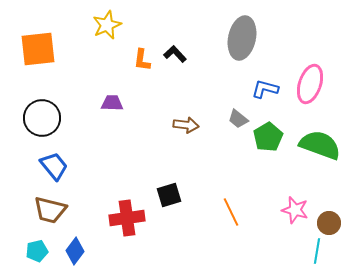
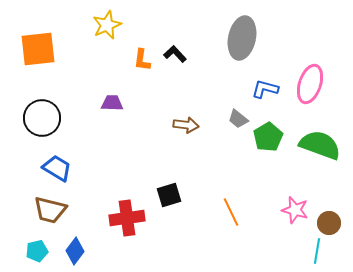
blue trapezoid: moved 3 px right, 2 px down; rotated 20 degrees counterclockwise
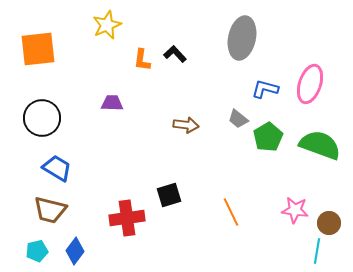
pink star: rotated 8 degrees counterclockwise
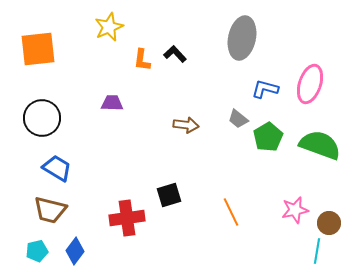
yellow star: moved 2 px right, 2 px down
pink star: rotated 20 degrees counterclockwise
